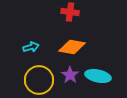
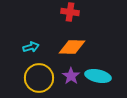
orange diamond: rotated 8 degrees counterclockwise
purple star: moved 1 px right, 1 px down
yellow circle: moved 2 px up
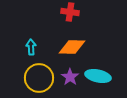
cyan arrow: rotated 77 degrees counterclockwise
purple star: moved 1 px left, 1 px down
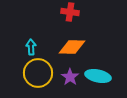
yellow circle: moved 1 px left, 5 px up
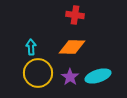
red cross: moved 5 px right, 3 px down
cyan ellipse: rotated 30 degrees counterclockwise
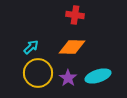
cyan arrow: rotated 49 degrees clockwise
purple star: moved 2 px left, 1 px down
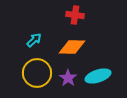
cyan arrow: moved 3 px right, 7 px up
yellow circle: moved 1 px left
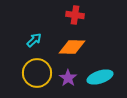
cyan ellipse: moved 2 px right, 1 px down
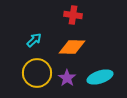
red cross: moved 2 px left
purple star: moved 1 px left
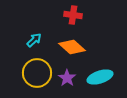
orange diamond: rotated 40 degrees clockwise
